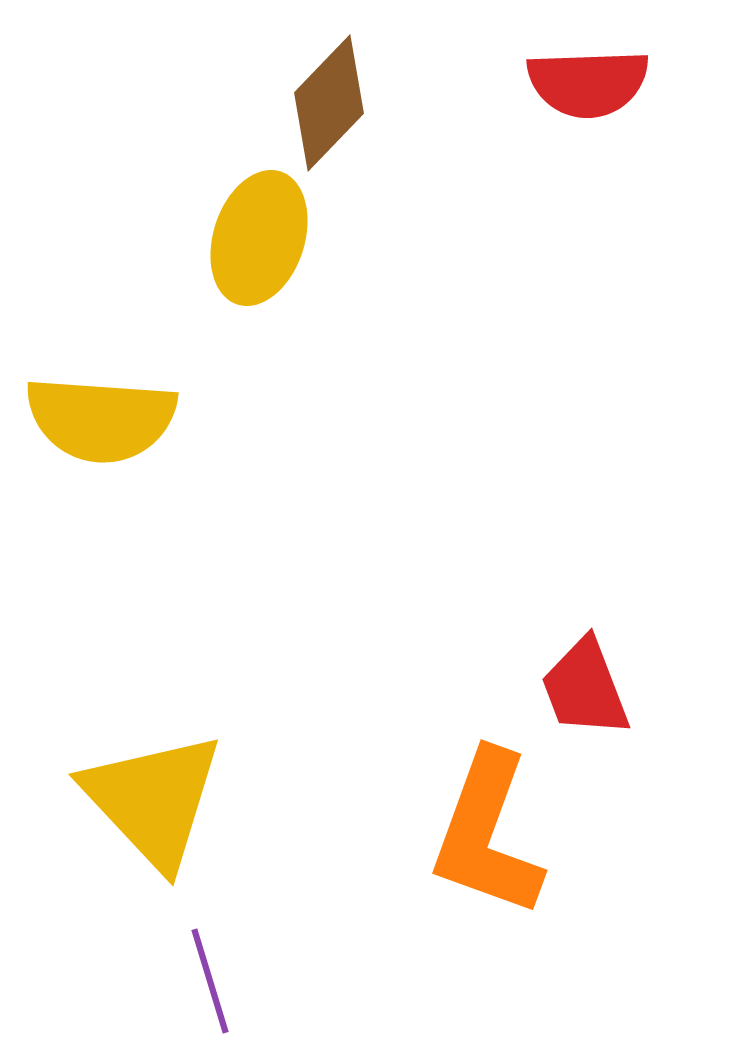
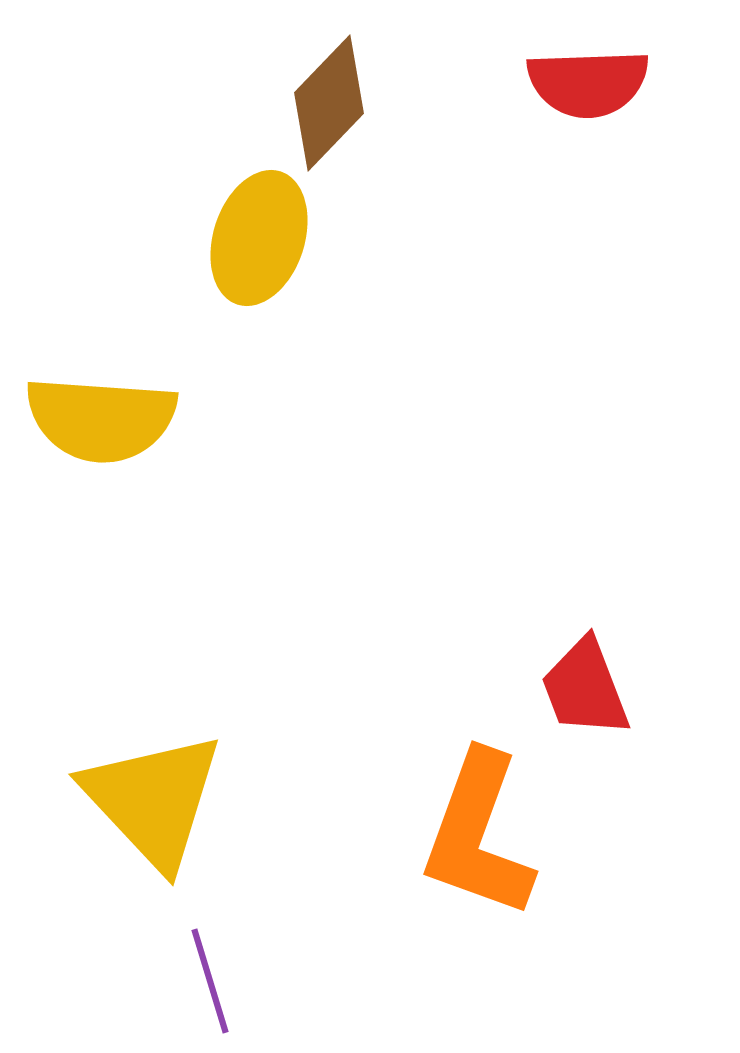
orange L-shape: moved 9 px left, 1 px down
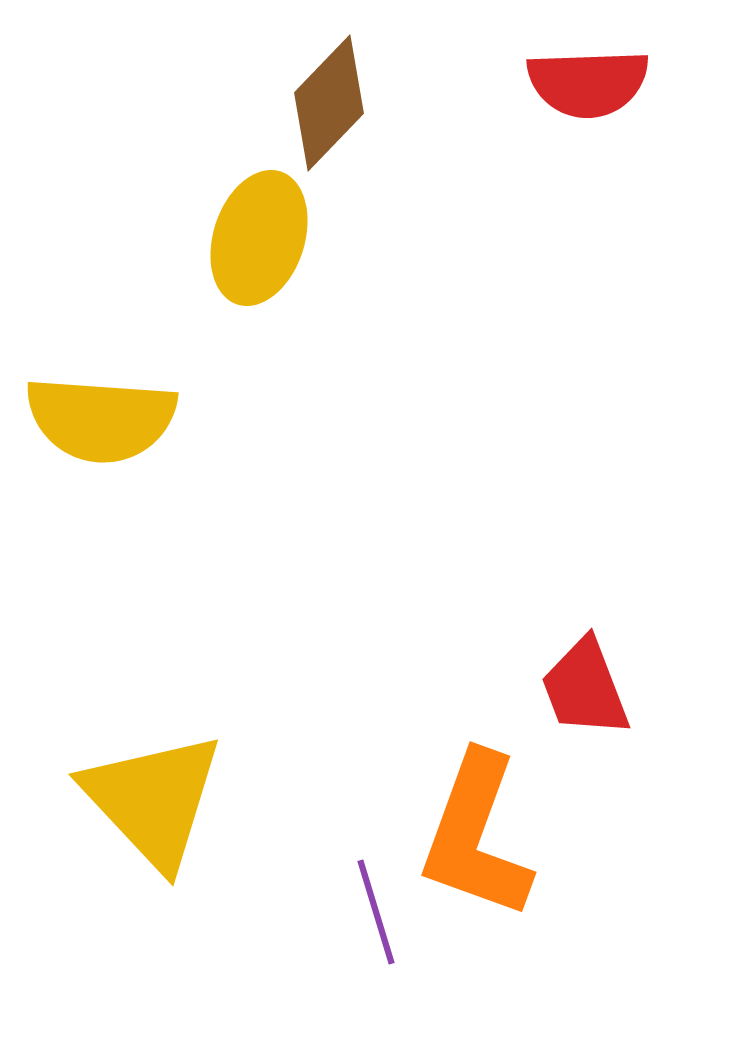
orange L-shape: moved 2 px left, 1 px down
purple line: moved 166 px right, 69 px up
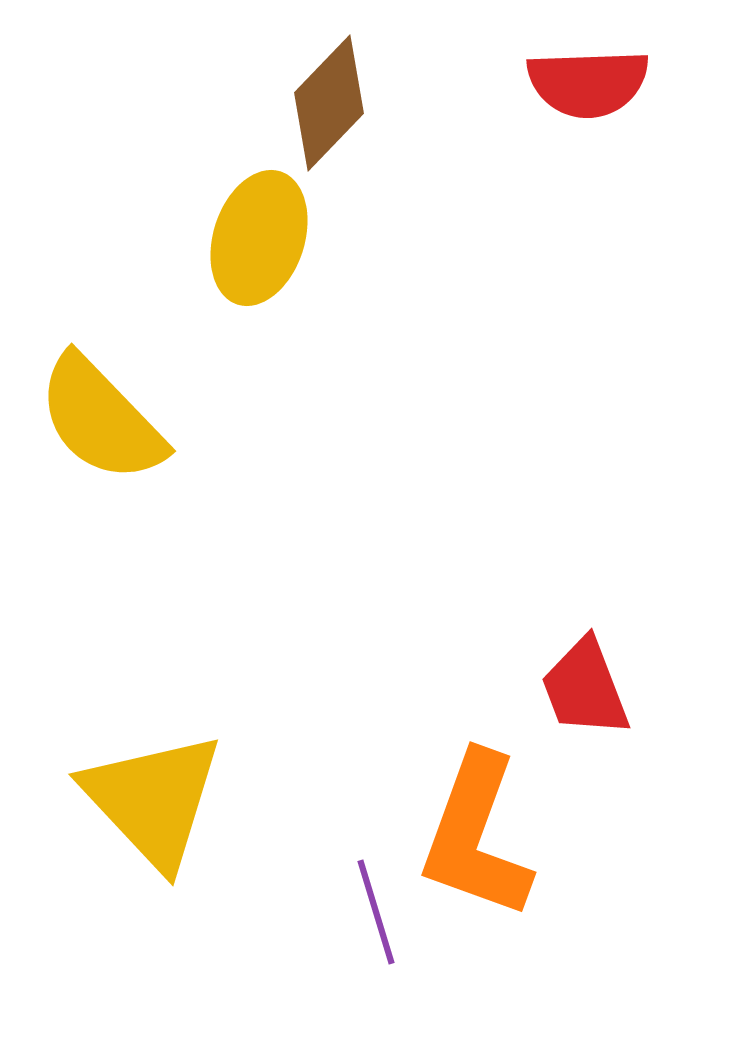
yellow semicircle: rotated 42 degrees clockwise
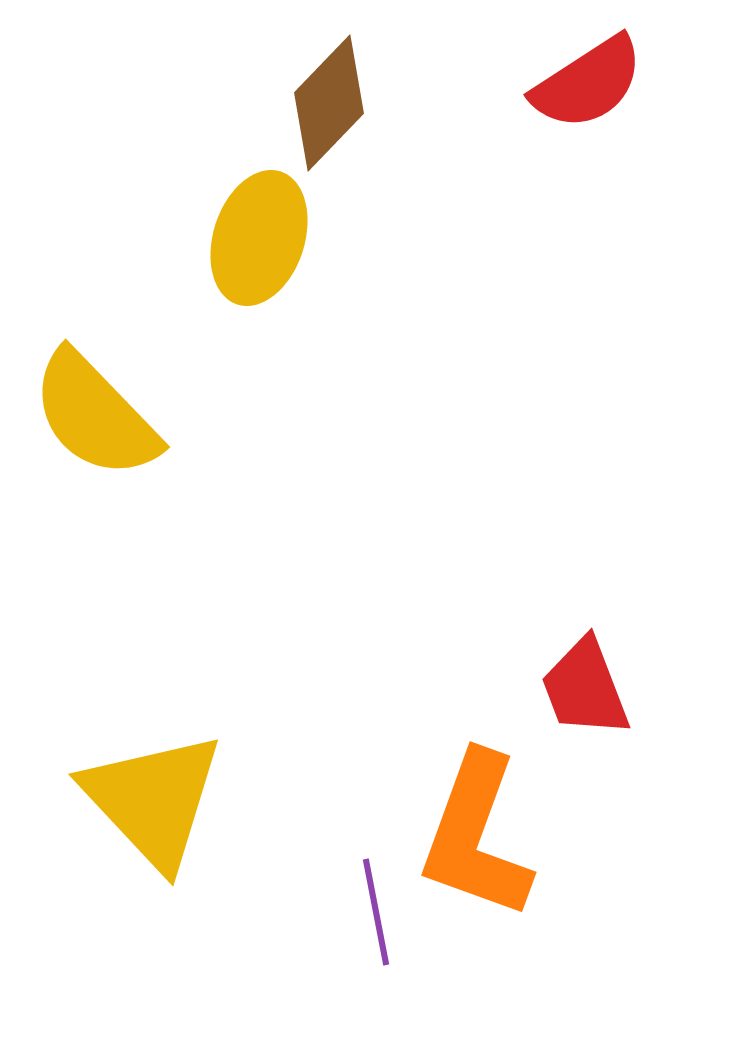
red semicircle: rotated 31 degrees counterclockwise
yellow semicircle: moved 6 px left, 4 px up
purple line: rotated 6 degrees clockwise
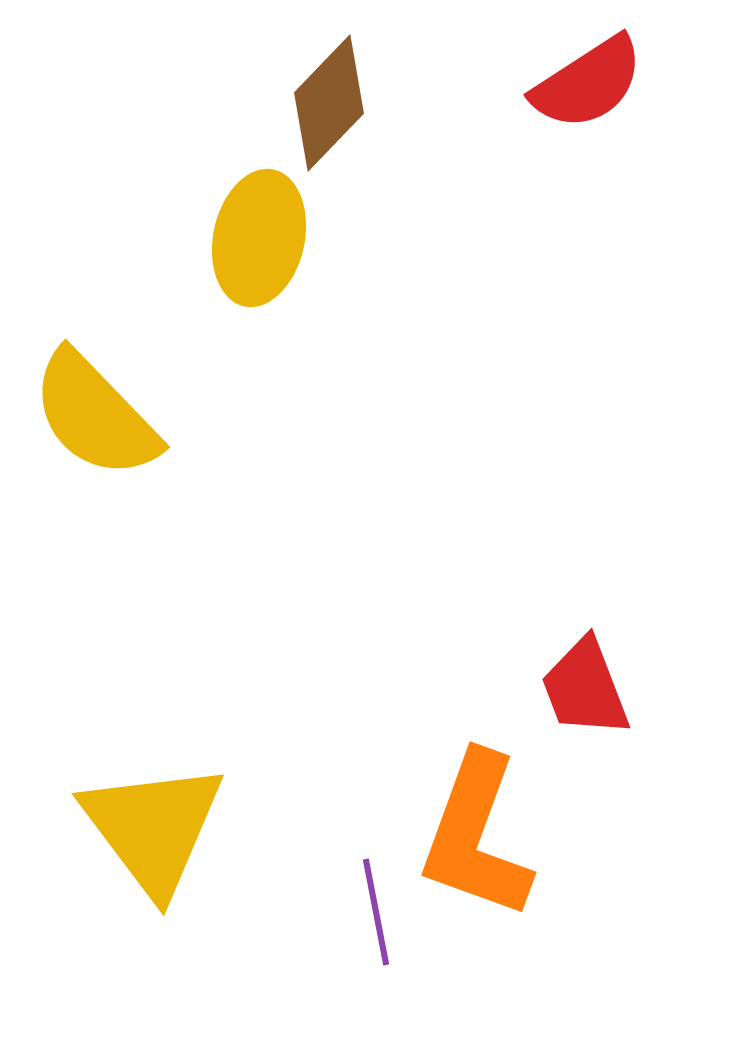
yellow ellipse: rotated 6 degrees counterclockwise
yellow triangle: moved 28 px down; rotated 6 degrees clockwise
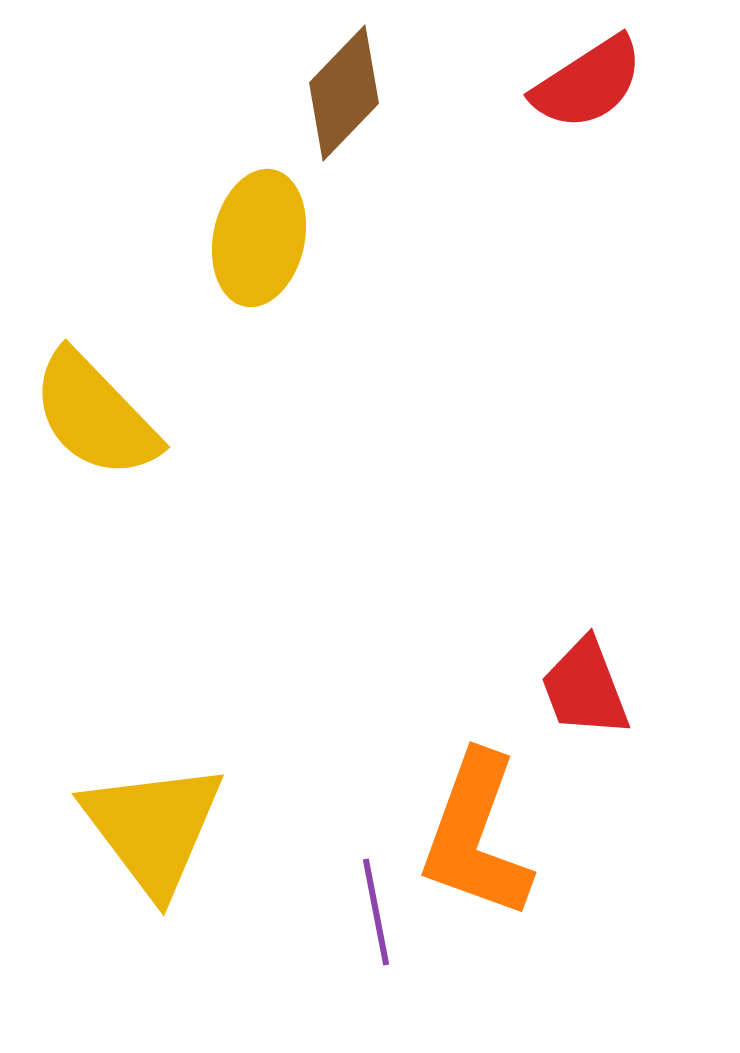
brown diamond: moved 15 px right, 10 px up
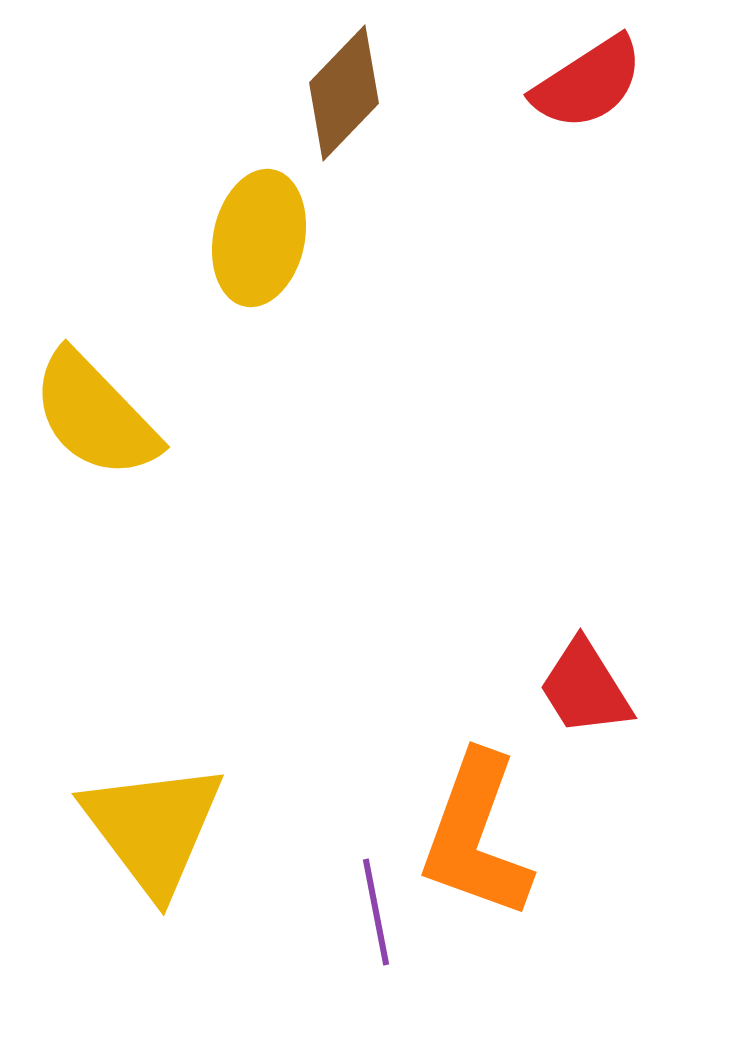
red trapezoid: rotated 11 degrees counterclockwise
